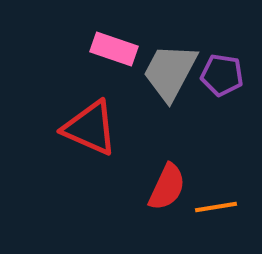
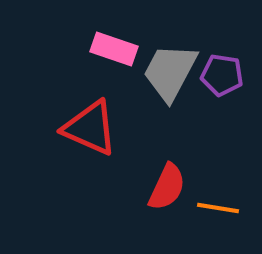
orange line: moved 2 px right, 1 px down; rotated 18 degrees clockwise
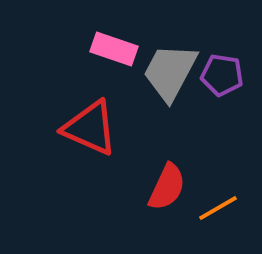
orange line: rotated 39 degrees counterclockwise
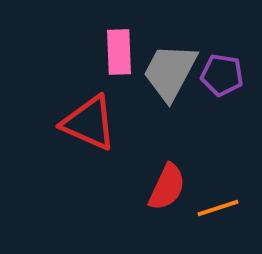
pink rectangle: moved 5 px right, 3 px down; rotated 69 degrees clockwise
red triangle: moved 1 px left, 5 px up
orange line: rotated 12 degrees clockwise
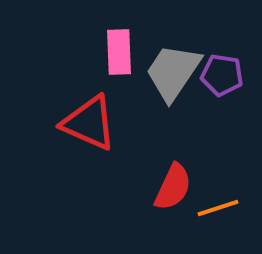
gray trapezoid: moved 3 px right; rotated 6 degrees clockwise
red semicircle: moved 6 px right
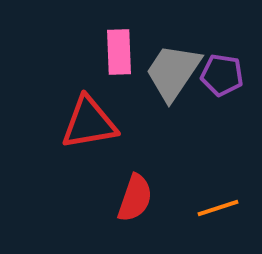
red triangle: rotated 34 degrees counterclockwise
red semicircle: moved 38 px left, 11 px down; rotated 6 degrees counterclockwise
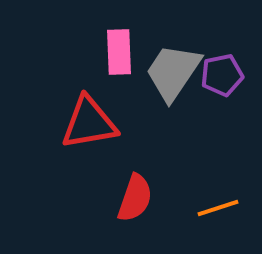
purple pentagon: rotated 21 degrees counterclockwise
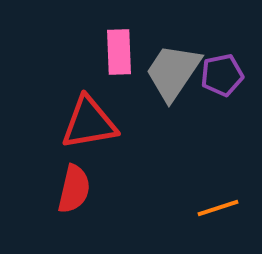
red semicircle: moved 61 px left, 9 px up; rotated 6 degrees counterclockwise
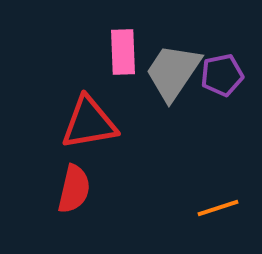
pink rectangle: moved 4 px right
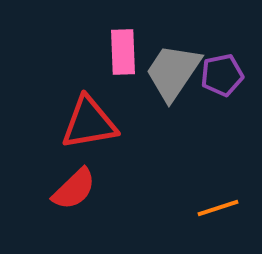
red semicircle: rotated 33 degrees clockwise
